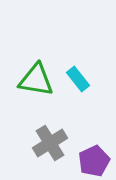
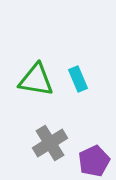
cyan rectangle: rotated 15 degrees clockwise
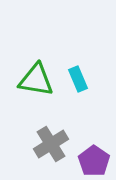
gray cross: moved 1 px right, 1 px down
purple pentagon: rotated 12 degrees counterclockwise
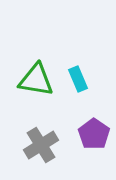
gray cross: moved 10 px left, 1 px down
purple pentagon: moved 27 px up
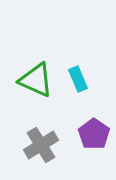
green triangle: rotated 15 degrees clockwise
